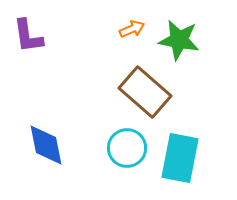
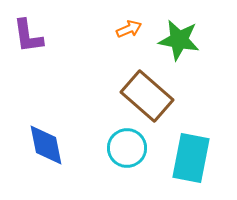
orange arrow: moved 3 px left
brown rectangle: moved 2 px right, 4 px down
cyan rectangle: moved 11 px right
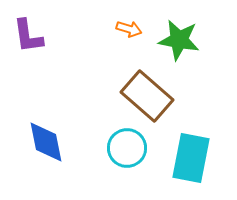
orange arrow: rotated 40 degrees clockwise
blue diamond: moved 3 px up
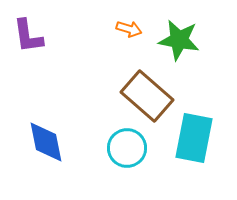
cyan rectangle: moved 3 px right, 20 px up
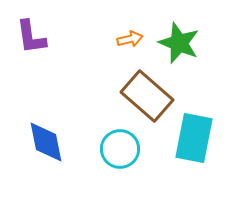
orange arrow: moved 1 px right, 10 px down; rotated 30 degrees counterclockwise
purple L-shape: moved 3 px right, 1 px down
green star: moved 3 px down; rotated 12 degrees clockwise
cyan circle: moved 7 px left, 1 px down
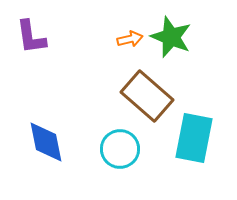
green star: moved 8 px left, 6 px up
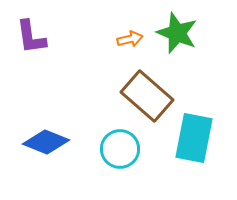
green star: moved 6 px right, 4 px up
blue diamond: rotated 57 degrees counterclockwise
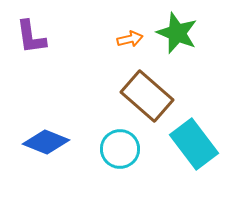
cyan rectangle: moved 6 px down; rotated 48 degrees counterclockwise
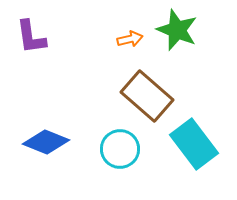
green star: moved 3 px up
